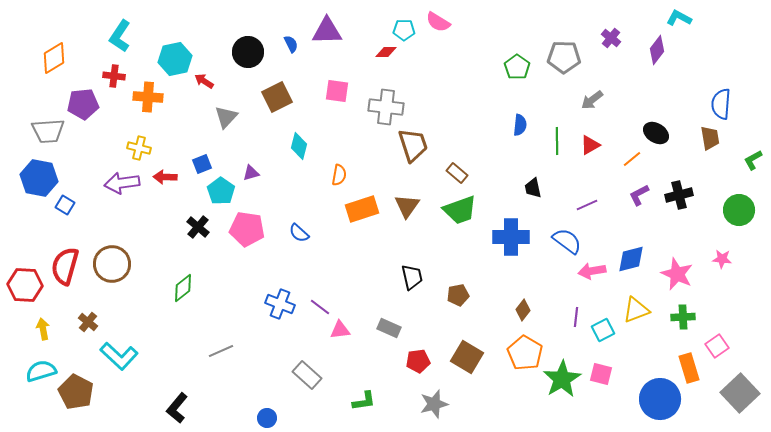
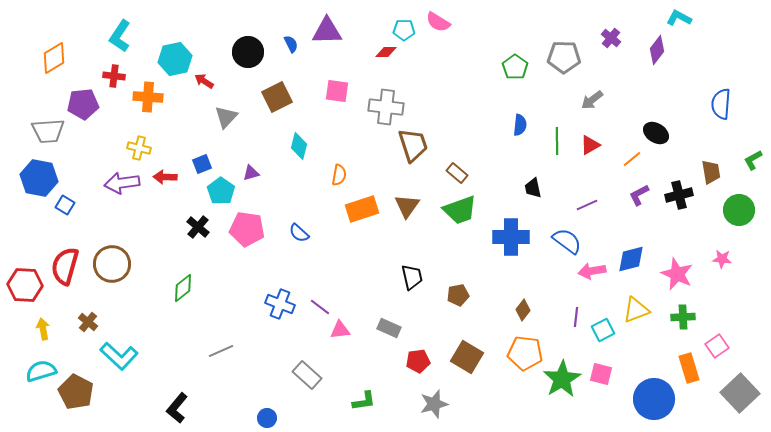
green pentagon at (517, 67): moved 2 px left
brown trapezoid at (710, 138): moved 1 px right, 34 px down
orange pentagon at (525, 353): rotated 24 degrees counterclockwise
blue circle at (660, 399): moved 6 px left
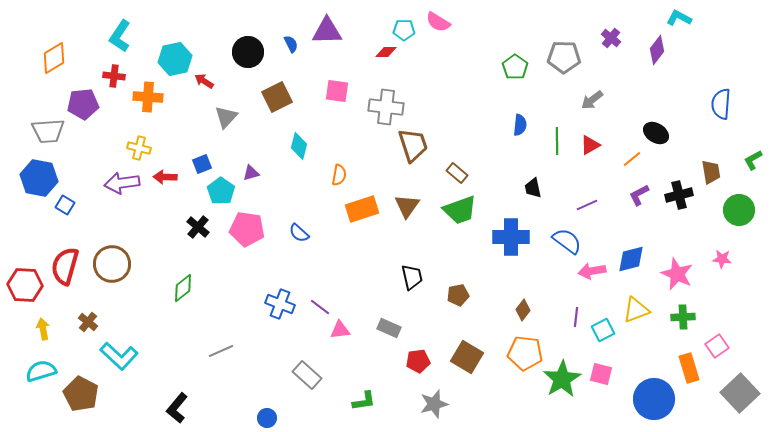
brown pentagon at (76, 392): moved 5 px right, 2 px down
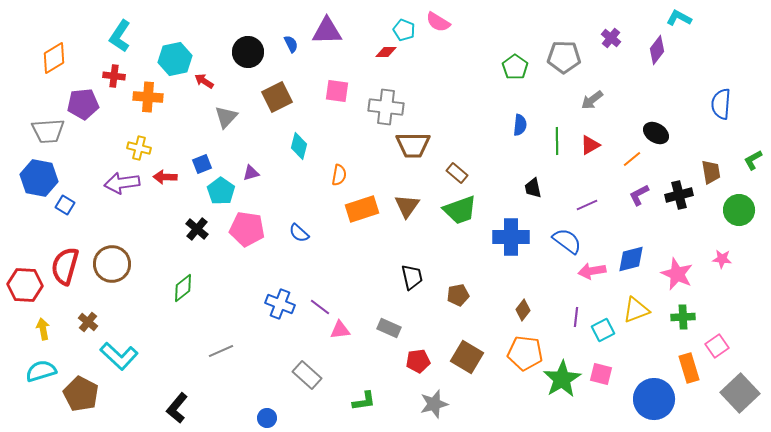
cyan pentagon at (404, 30): rotated 20 degrees clockwise
brown trapezoid at (413, 145): rotated 108 degrees clockwise
black cross at (198, 227): moved 1 px left, 2 px down
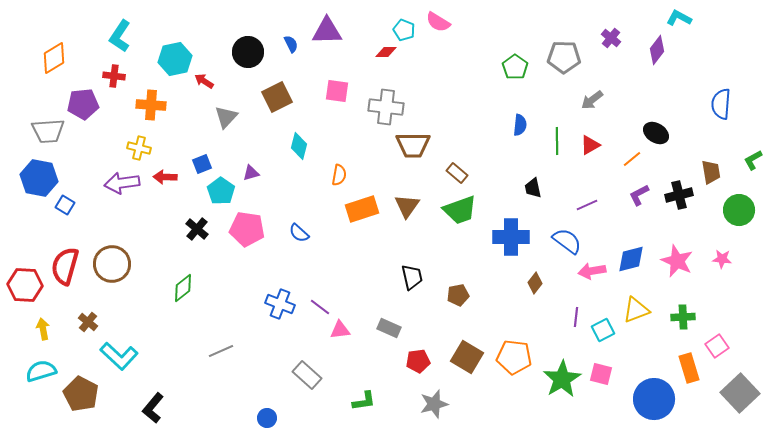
orange cross at (148, 97): moved 3 px right, 8 px down
pink star at (677, 274): moved 13 px up
brown diamond at (523, 310): moved 12 px right, 27 px up
orange pentagon at (525, 353): moved 11 px left, 4 px down
black L-shape at (177, 408): moved 24 px left
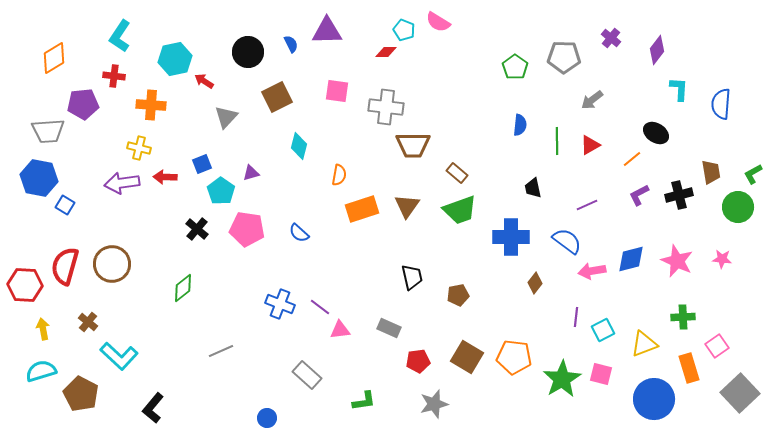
cyan L-shape at (679, 18): moved 71 px down; rotated 65 degrees clockwise
green L-shape at (753, 160): moved 14 px down
green circle at (739, 210): moved 1 px left, 3 px up
yellow triangle at (636, 310): moved 8 px right, 34 px down
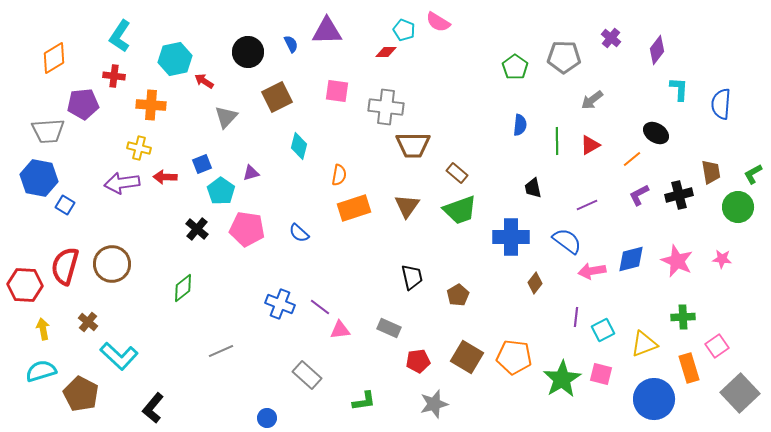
orange rectangle at (362, 209): moved 8 px left, 1 px up
brown pentagon at (458, 295): rotated 20 degrees counterclockwise
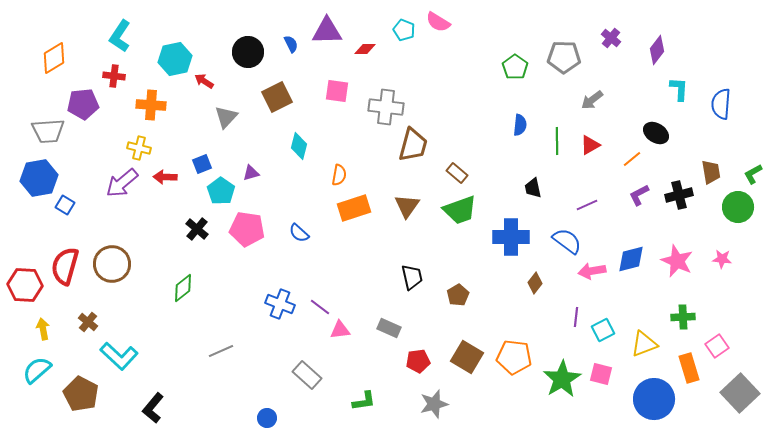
red diamond at (386, 52): moved 21 px left, 3 px up
brown trapezoid at (413, 145): rotated 75 degrees counterclockwise
blue hexagon at (39, 178): rotated 21 degrees counterclockwise
purple arrow at (122, 183): rotated 32 degrees counterclockwise
cyan semicircle at (41, 371): moved 4 px left, 1 px up; rotated 24 degrees counterclockwise
